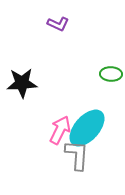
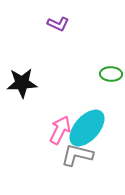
gray L-shape: rotated 80 degrees counterclockwise
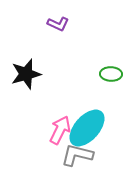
black star: moved 4 px right, 9 px up; rotated 12 degrees counterclockwise
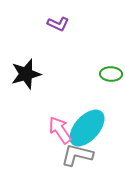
pink arrow: rotated 60 degrees counterclockwise
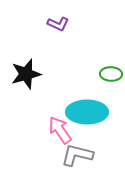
cyan ellipse: moved 16 px up; rotated 48 degrees clockwise
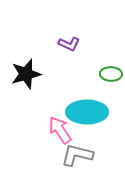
purple L-shape: moved 11 px right, 20 px down
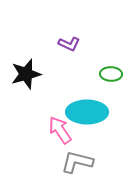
gray L-shape: moved 7 px down
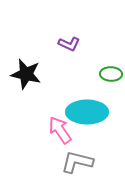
black star: rotated 28 degrees clockwise
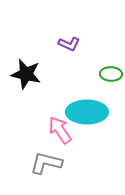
gray L-shape: moved 31 px left, 1 px down
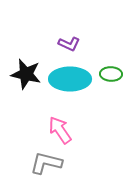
cyan ellipse: moved 17 px left, 33 px up
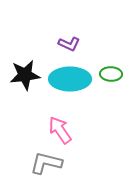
black star: moved 1 px left, 1 px down; rotated 20 degrees counterclockwise
